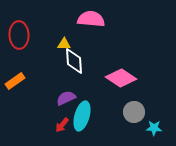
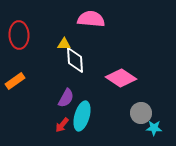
white diamond: moved 1 px right, 1 px up
purple semicircle: rotated 144 degrees clockwise
gray circle: moved 7 px right, 1 px down
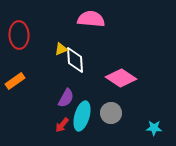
yellow triangle: moved 3 px left, 5 px down; rotated 24 degrees counterclockwise
gray circle: moved 30 px left
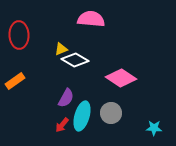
white diamond: rotated 56 degrees counterclockwise
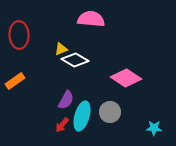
pink diamond: moved 5 px right
purple semicircle: moved 2 px down
gray circle: moved 1 px left, 1 px up
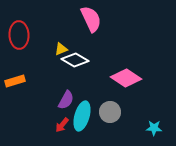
pink semicircle: rotated 60 degrees clockwise
orange rectangle: rotated 18 degrees clockwise
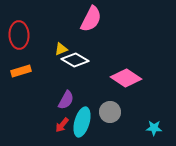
pink semicircle: rotated 52 degrees clockwise
orange rectangle: moved 6 px right, 10 px up
cyan ellipse: moved 6 px down
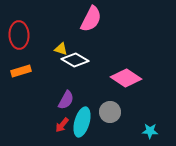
yellow triangle: rotated 40 degrees clockwise
cyan star: moved 4 px left, 3 px down
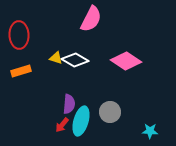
yellow triangle: moved 5 px left, 9 px down
pink diamond: moved 17 px up
purple semicircle: moved 3 px right, 4 px down; rotated 24 degrees counterclockwise
cyan ellipse: moved 1 px left, 1 px up
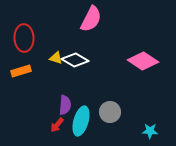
red ellipse: moved 5 px right, 3 px down
pink diamond: moved 17 px right
purple semicircle: moved 4 px left, 1 px down
red arrow: moved 5 px left
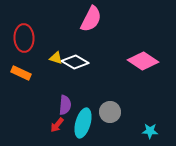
white diamond: moved 2 px down
orange rectangle: moved 2 px down; rotated 42 degrees clockwise
cyan ellipse: moved 2 px right, 2 px down
